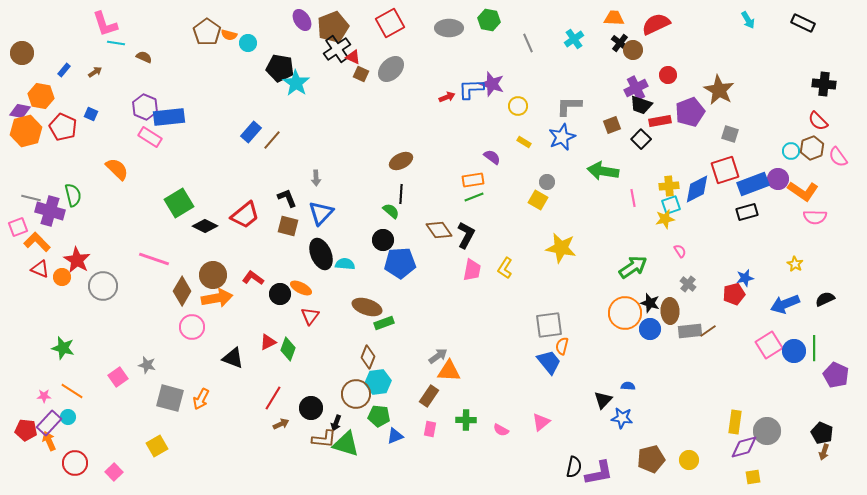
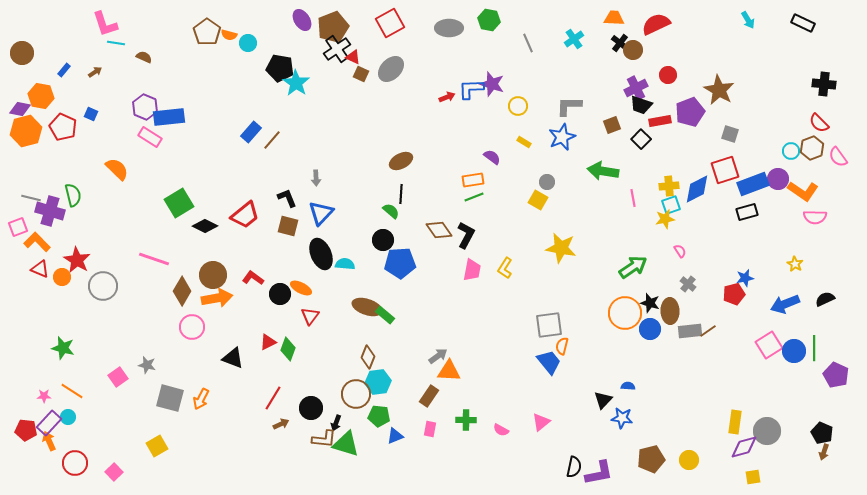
purple diamond at (20, 111): moved 2 px up
red semicircle at (818, 121): moved 1 px right, 2 px down
green rectangle at (384, 323): moved 1 px right, 8 px up; rotated 60 degrees clockwise
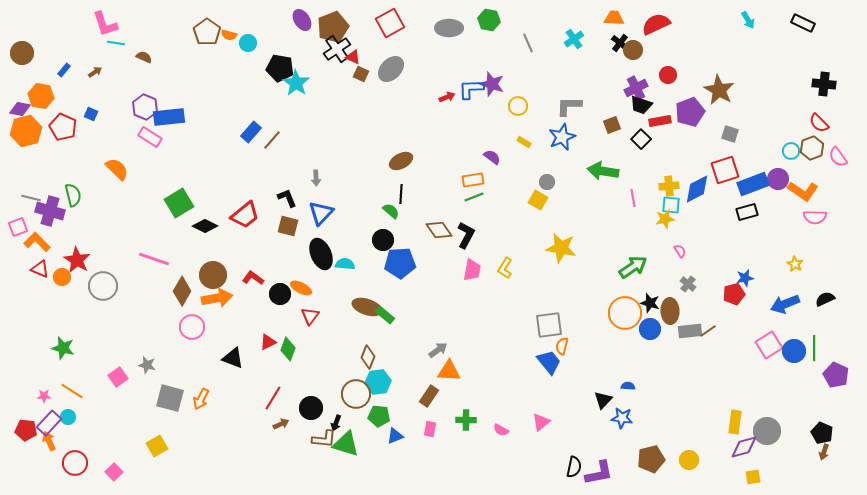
cyan square at (671, 205): rotated 24 degrees clockwise
gray arrow at (438, 356): moved 6 px up
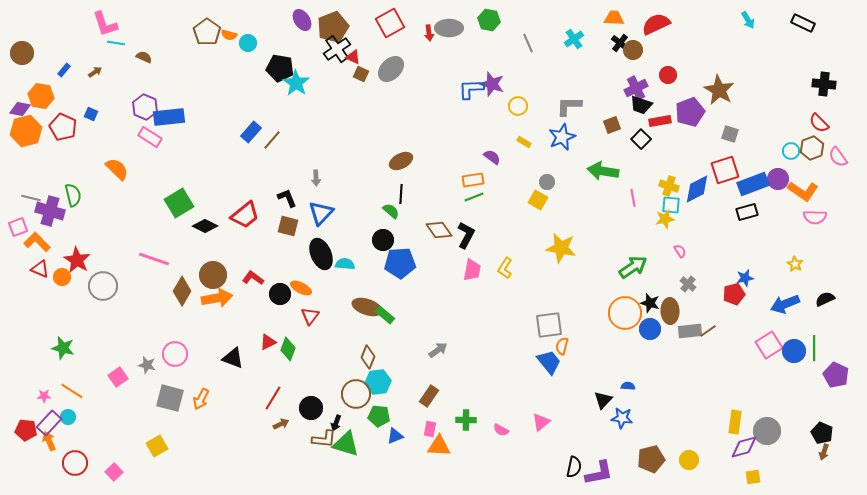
red arrow at (447, 97): moved 18 px left, 64 px up; rotated 105 degrees clockwise
yellow cross at (669, 186): rotated 24 degrees clockwise
pink circle at (192, 327): moved 17 px left, 27 px down
orange triangle at (449, 371): moved 10 px left, 75 px down
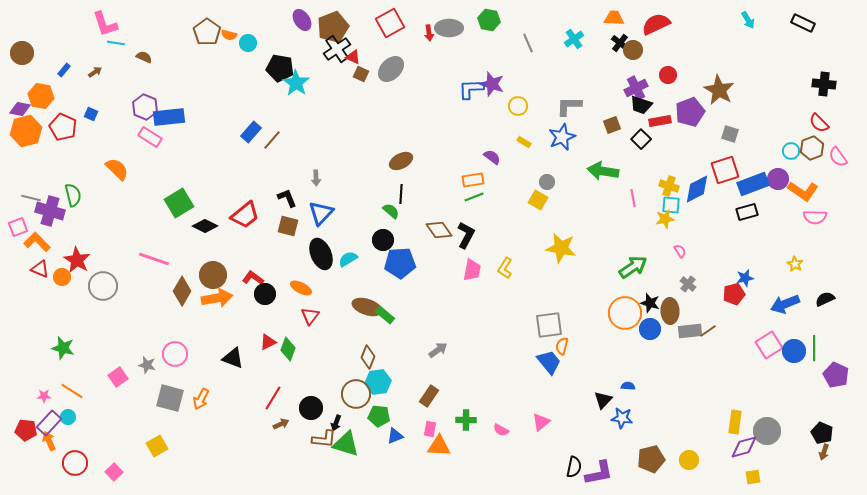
cyan semicircle at (345, 264): moved 3 px right, 5 px up; rotated 36 degrees counterclockwise
black circle at (280, 294): moved 15 px left
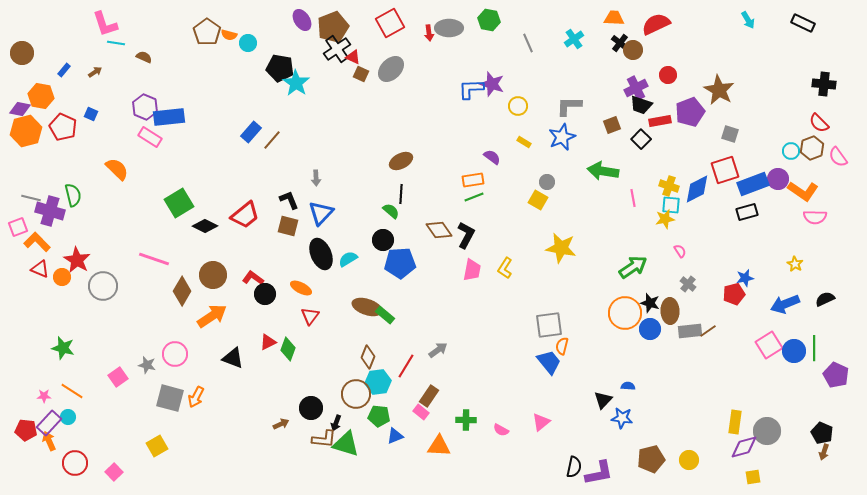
black L-shape at (287, 198): moved 2 px right, 2 px down
orange arrow at (217, 298): moved 5 px left, 18 px down; rotated 24 degrees counterclockwise
red line at (273, 398): moved 133 px right, 32 px up
orange arrow at (201, 399): moved 5 px left, 2 px up
pink rectangle at (430, 429): moved 9 px left, 17 px up; rotated 63 degrees counterclockwise
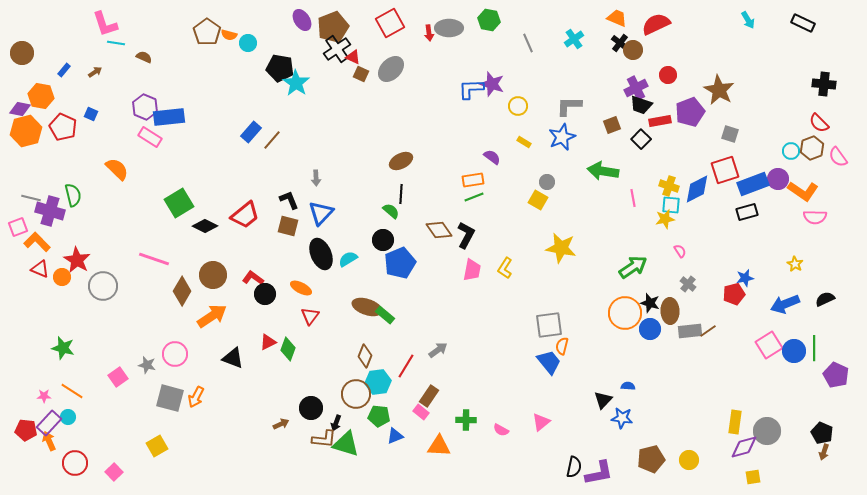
orange trapezoid at (614, 18): moved 3 px right; rotated 20 degrees clockwise
blue pentagon at (400, 263): rotated 20 degrees counterclockwise
brown diamond at (368, 357): moved 3 px left, 1 px up
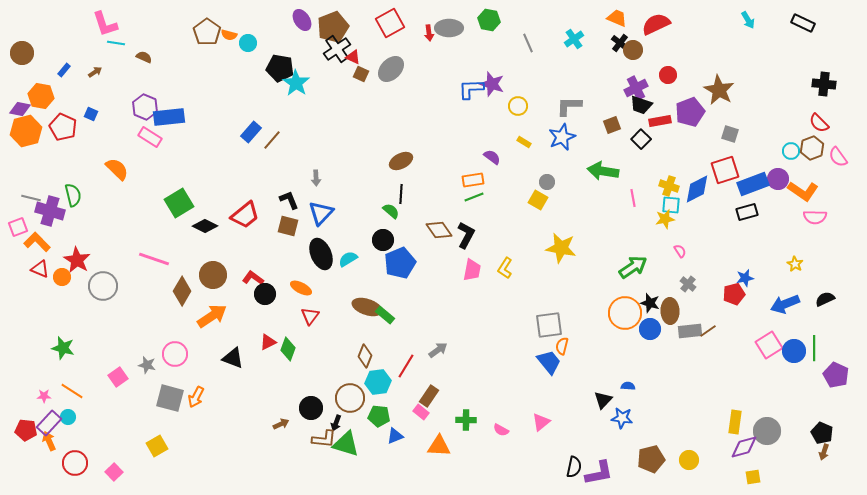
brown circle at (356, 394): moved 6 px left, 4 px down
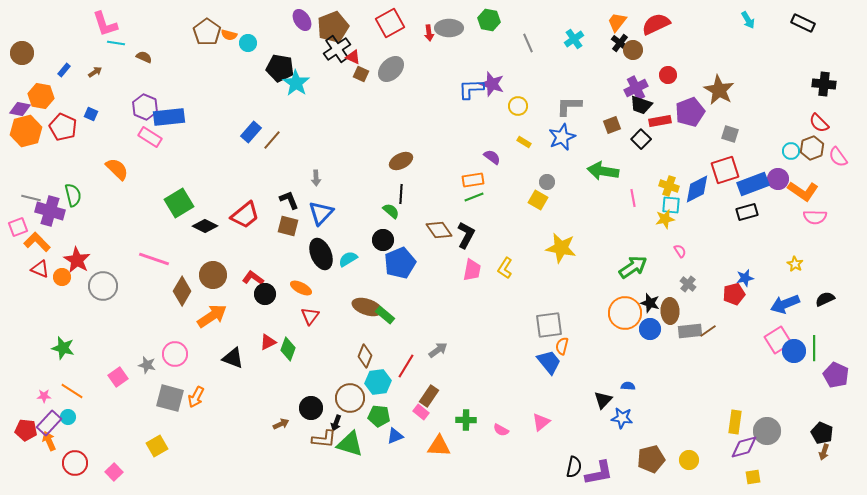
orange trapezoid at (617, 18): moved 4 px down; rotated 75 degrees counterclockwise
pink square at (769, 345): moved 9 px right, 5 px up
green triangle at (346, 444): moved 4 px right
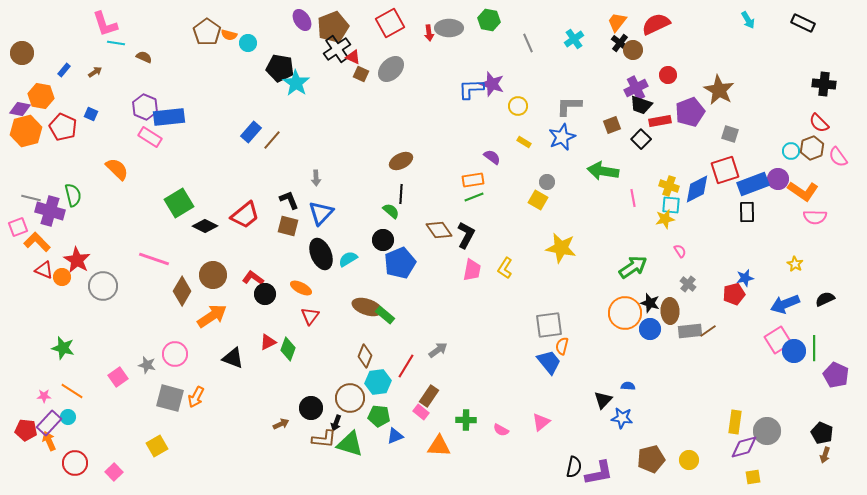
black rectangle at (747, 212): rotated 75 degrees counterclockwise
red triangle at (40, 269): moved 4 px right, 1 px down
brown arrow at (824, 452): moved 1 px right, 3 px down
